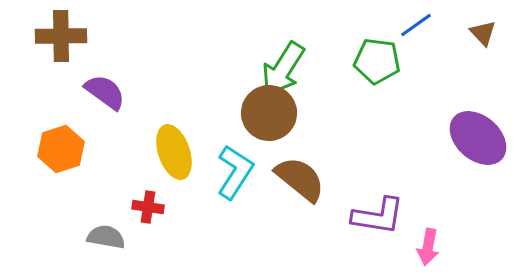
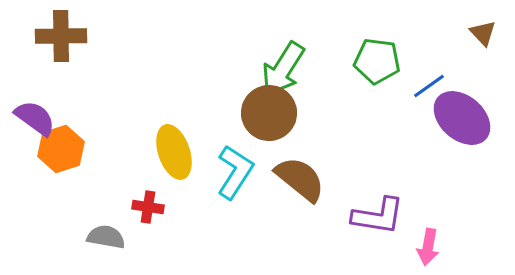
blue line: moved 13 px right, 61 px down
purple semicircle: moved 70 px left, 26 px down
purple ellipse: moved 16 px left, 20 px up
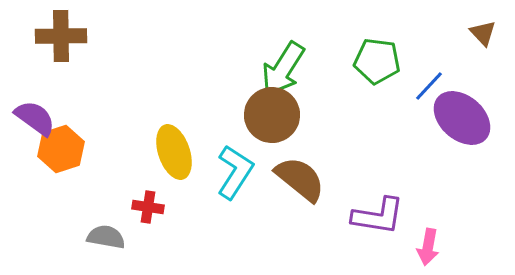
blue line: rotated 12 degrees counterclockwise
brown circle: moved 3 px right, 2 px down
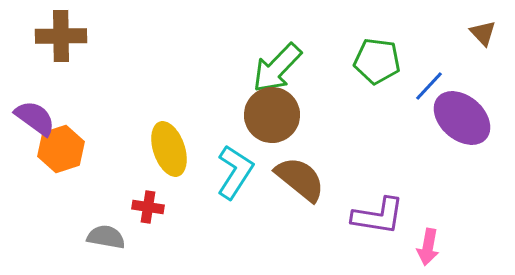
green arrow: moved 6 px left, 1 px up; rotated 12 degrees clockwise
yellow ellipse: moved 5 px left, 3 px up
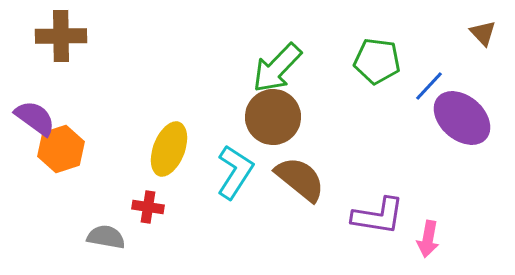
brown circle: moved 1 px right, 2 px down
yellow ellipse: rotated 40 degrees clockwise
pink arrow: moved 8 px up
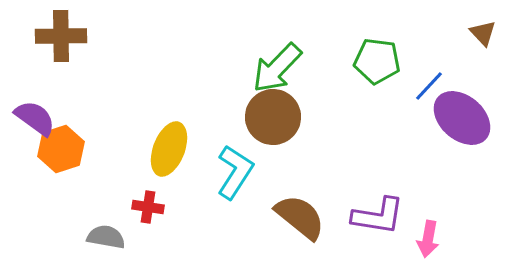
brown semicircle: moved 38 px down
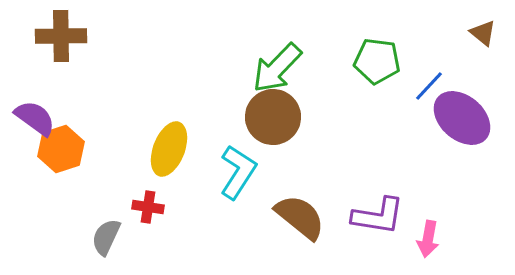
brown triangle: rotated 8 degrees counterclockwise
cyan L-shape: moved 3 px right
gray semicircle: rotated 75 degrees counterclockwise
